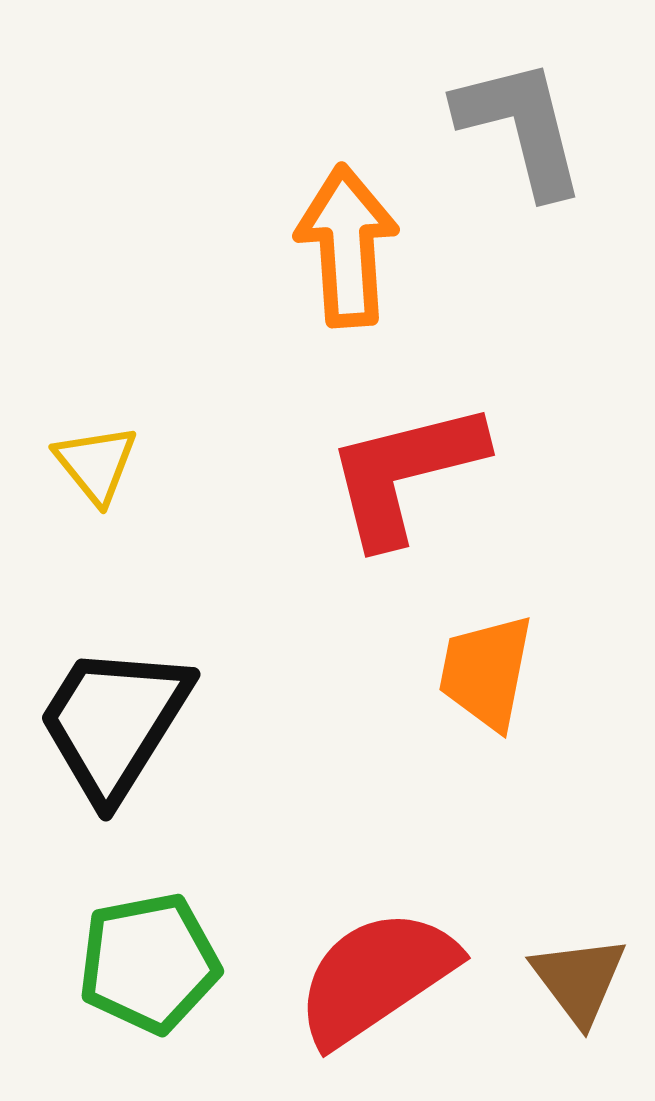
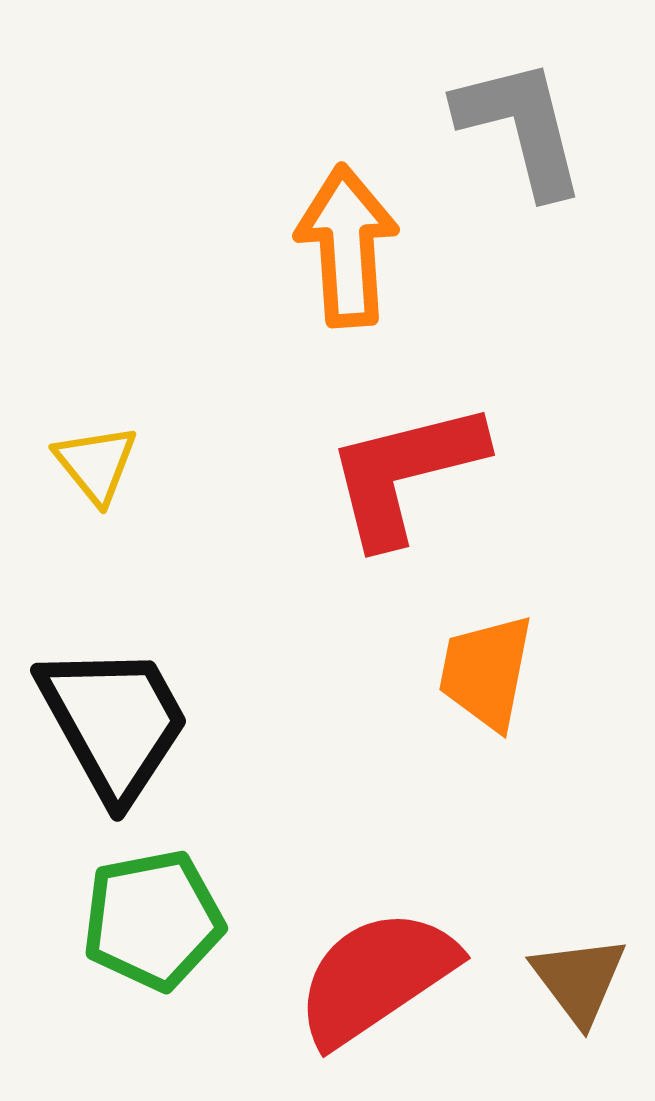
black trapezoid: rotated 119 degrees clockwise
green pentagon: moved 4 px right, 43 px up
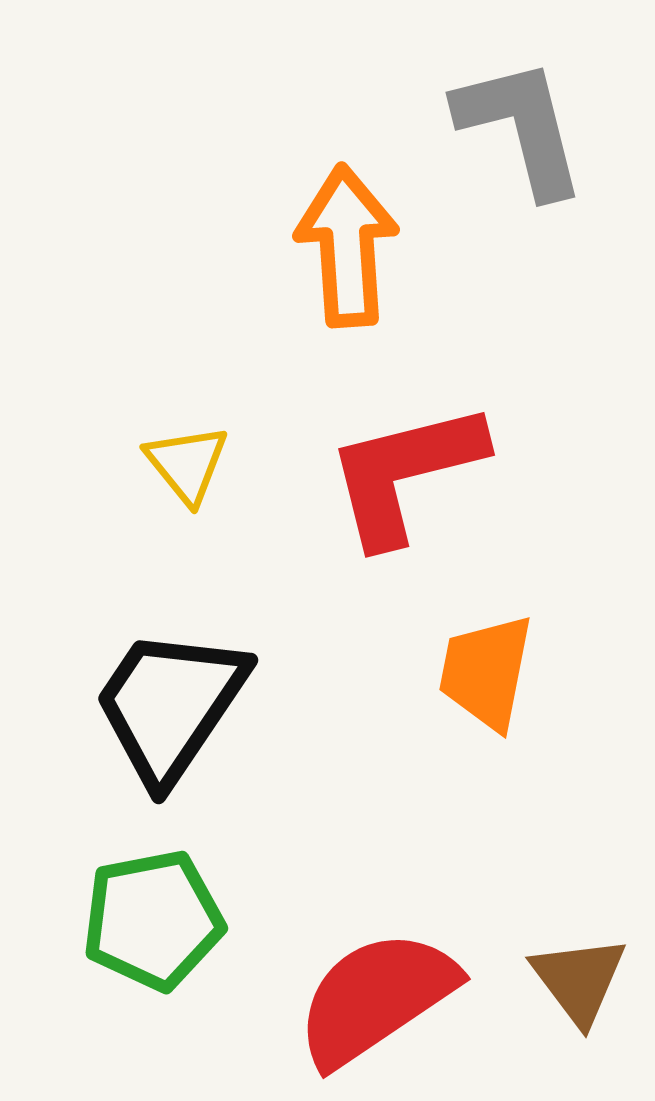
yellow triangle: moved 91 px right
black trapezoid: moved 56 px right, 17 px up; rotated 117 degrees counterclockwise
red semicircle: moved 21 px down
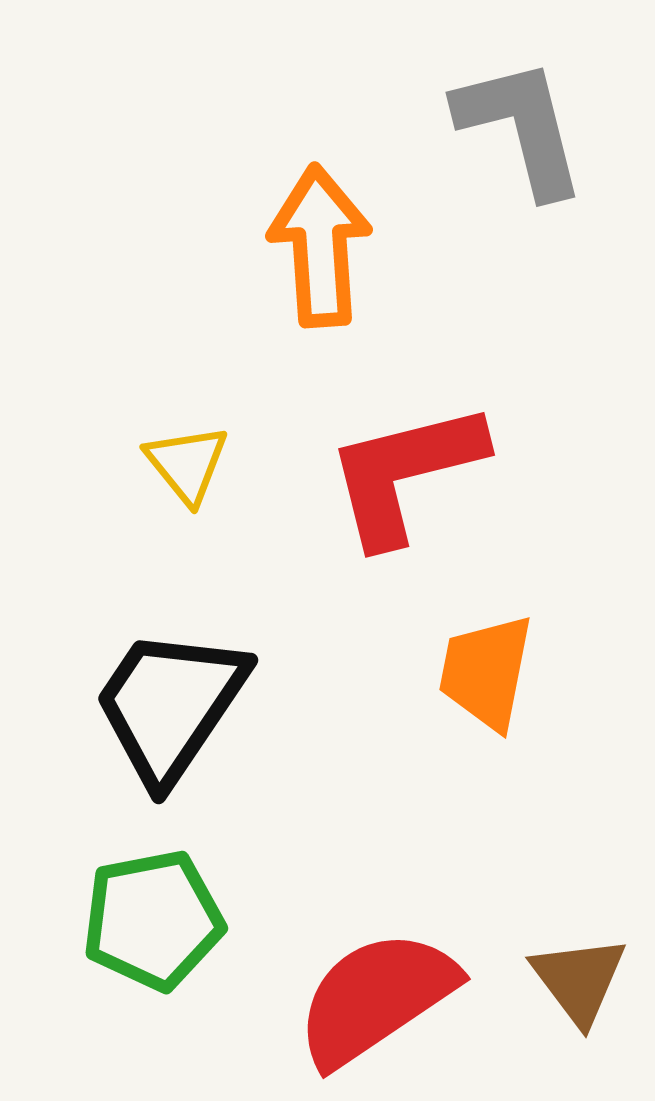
orange arrow: moved 27 px left
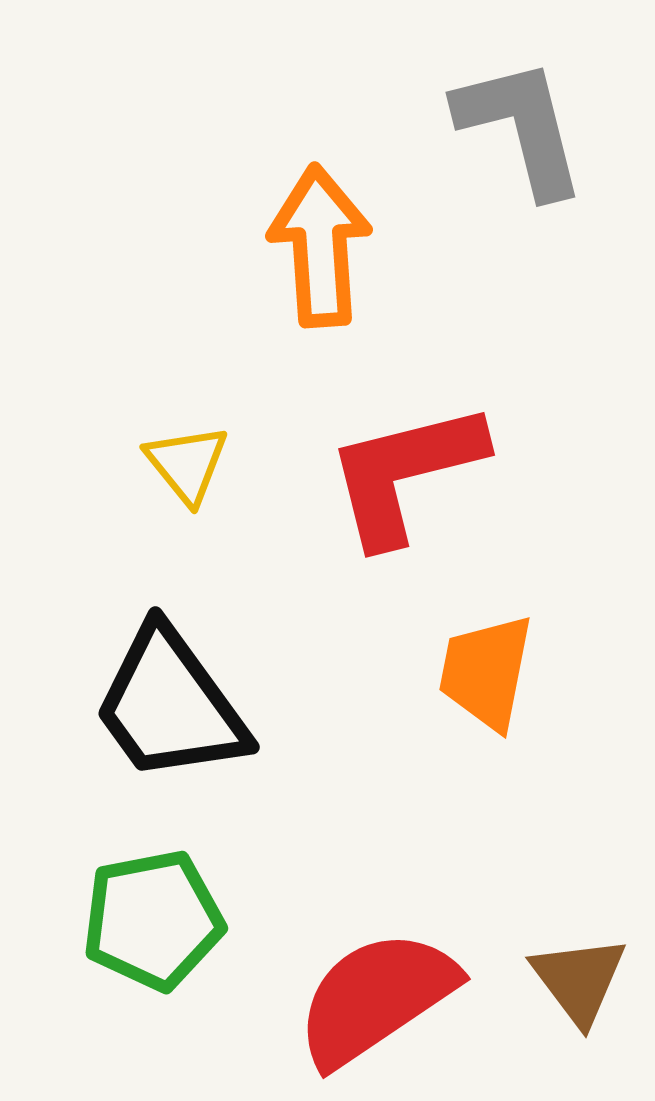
black trapezoid: rotated 70 degrees counterclockwise
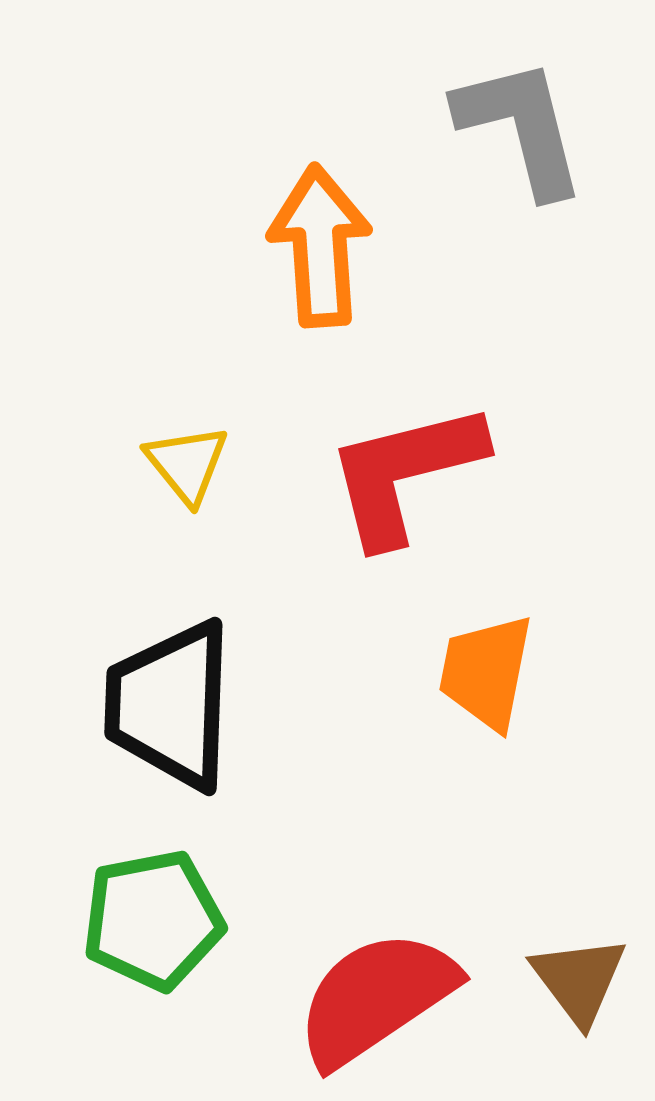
black trapezoid: rotated 38 degrees clockwise
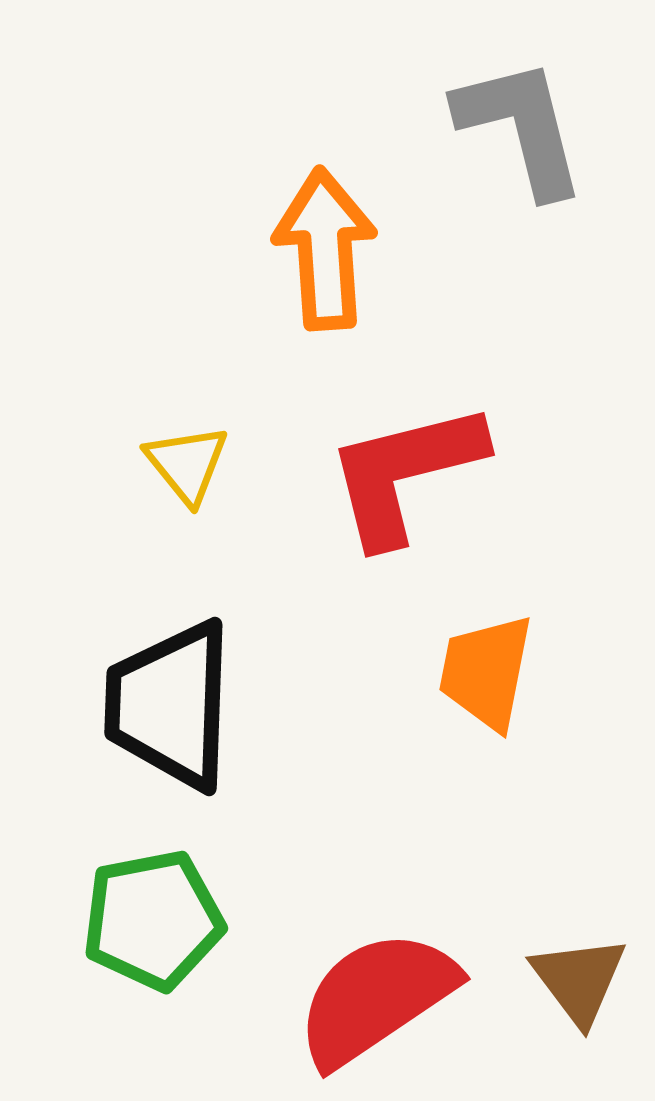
orange arrow: moved 5 px right, 3 px down
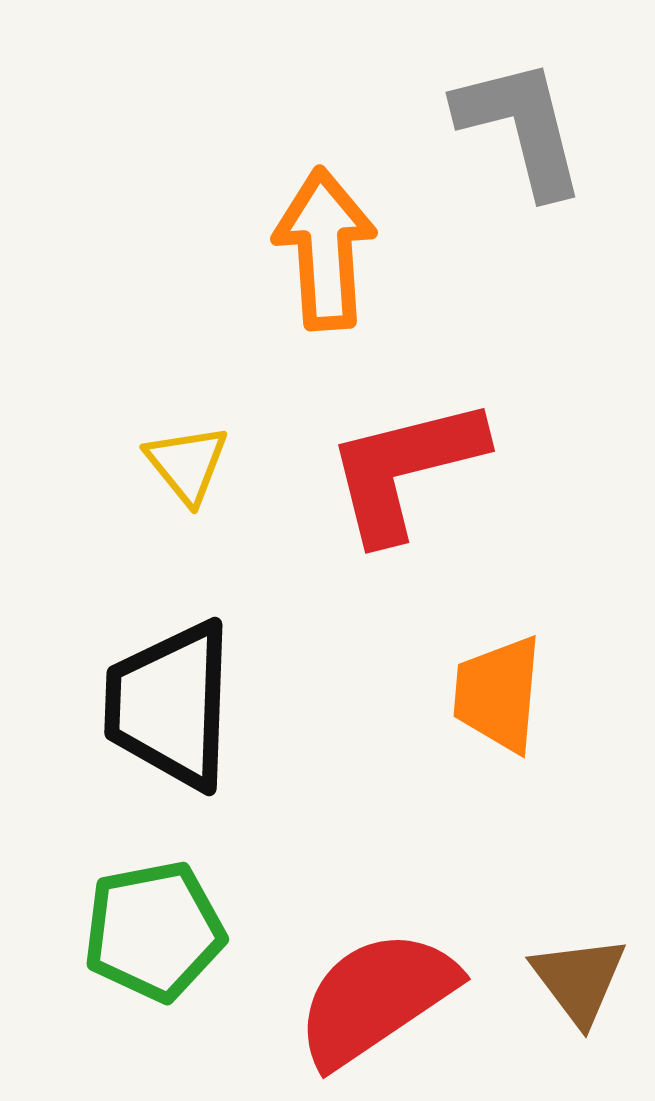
red L-shape: moved 4 px up
orange trapezoid: moved 12 px right, 22 px down; rotated 6 degrees counterclockwise
green pentagon: moved 1 px right, 11 px down
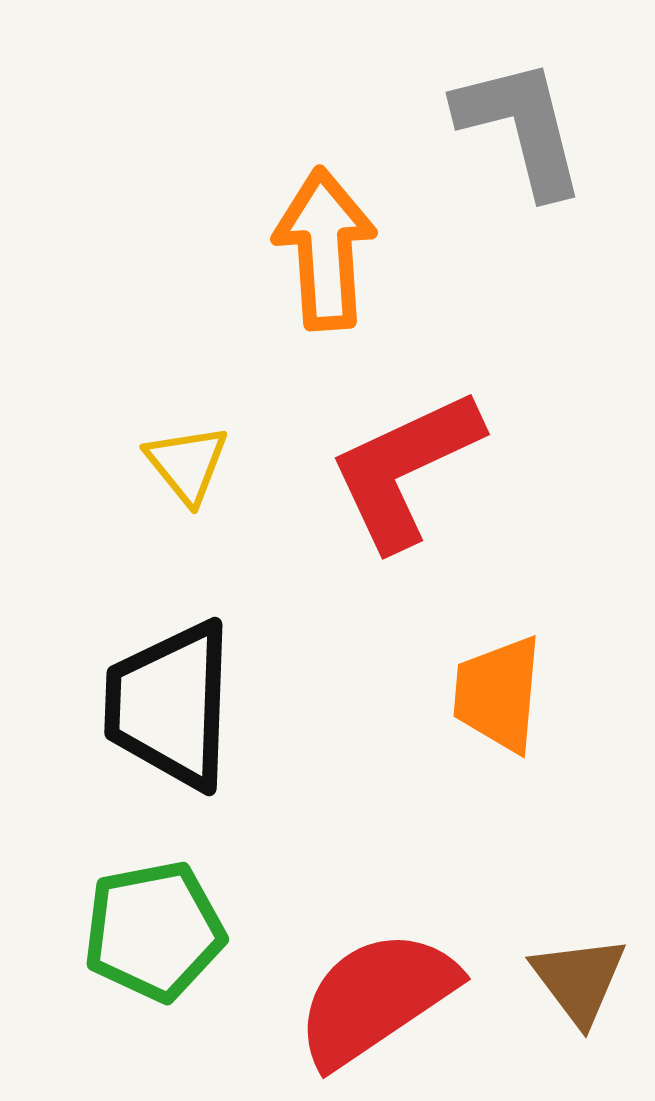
red L-shape: rotated 11 degrees counterclockwise
